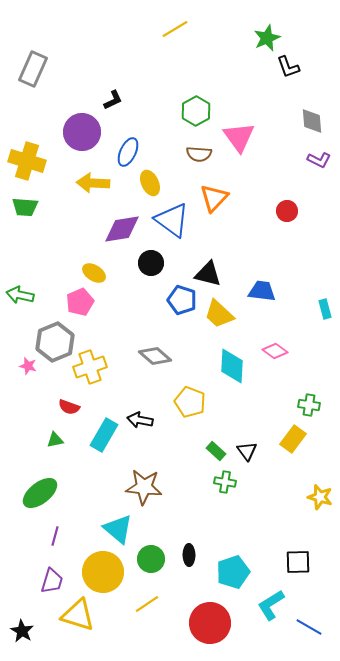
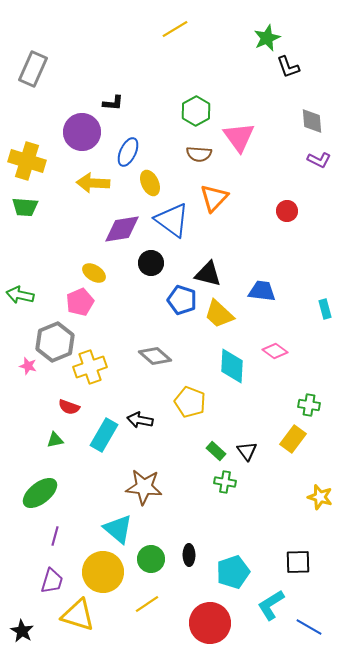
black L-shape at (113, 100): moved 3 px down; rotated 30 degrees clockwise
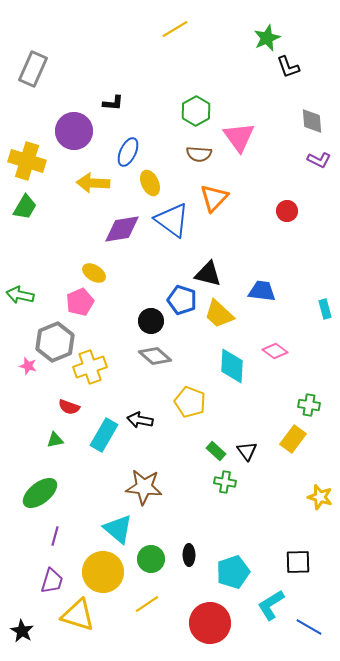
purple circle at (82, 132): moved 8 px left, 1 px up
green trapezoid at (25, 207): rotated 64 degrees counterclockwise
black circle at (151, 263): moved 58 px down
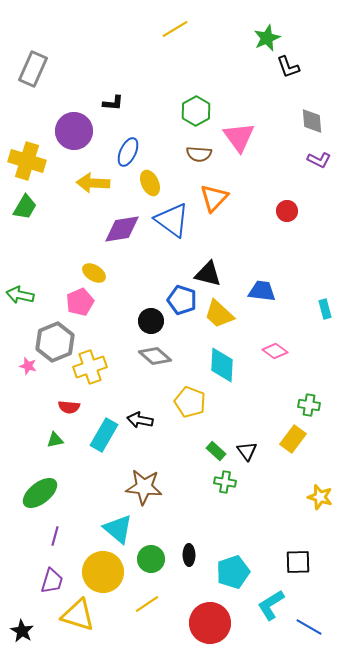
cyan diamond at (232, 366): moved 10 px left, 1 px up
red semicircle at (69, 407): rotated 15 degrees counterclockwise
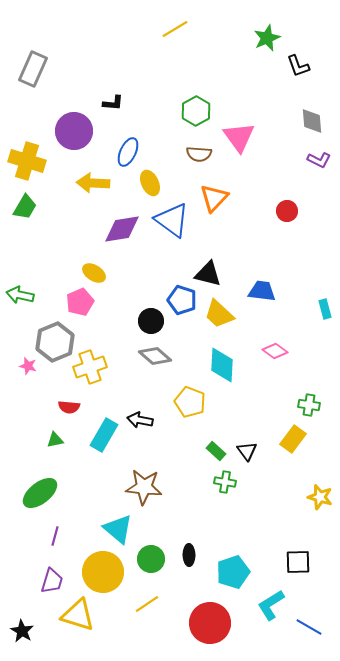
black L-shape at (288, 67): moved 10 px right, 1 px up
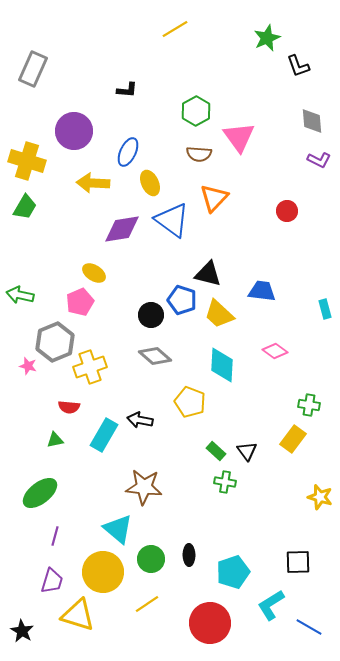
black L-shape at (113, 103): moved 14 px right, 13 px up
black circle at (151, 321): moved 6 px up
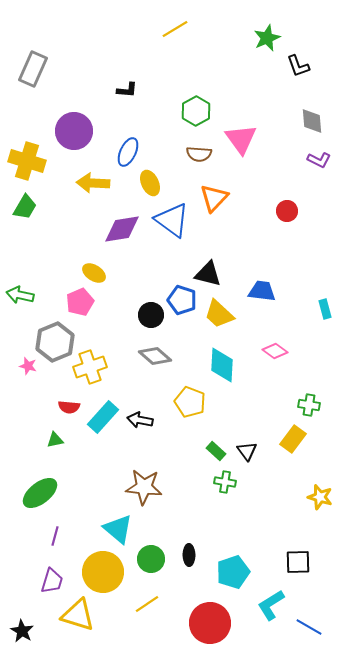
pink triangle at (239, 137): moved 2 px right, 2 px down
cyan rectangle at (104, 435): moved 1 px left, 18 px up; rotated 12 degrees clockwise
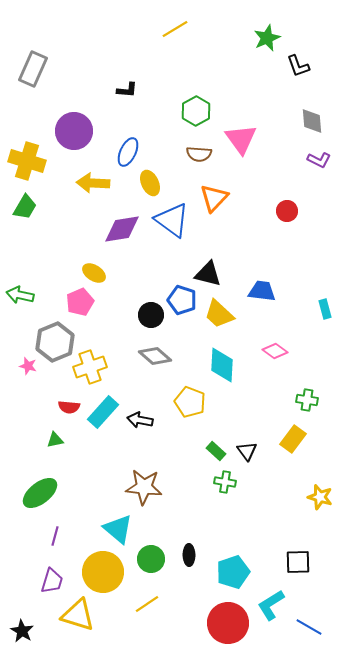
green cross at (309, 405): moved 2 px left, 5 px up
cyan rectangle at (103, 417): moved 5 px up
red circle at (210, 623): moved 18 px right
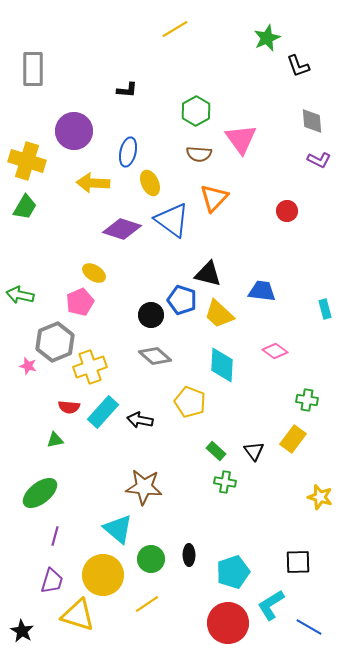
gray rectangle at (33, 69): rotated 24 degrees counterclockwise
blue ellipse at (128, 152): rotated 12 degrees counterclockwise
purple diamond at (122, 229): rotated 27 degrees clockwise
black triangle at (247, 451): moved 7 px right
yellow circle at (103, 572): moved 3 px down
